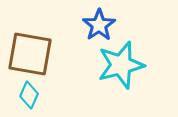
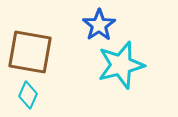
brown square: moved 2 px up
cyan diamond: moved 1 px left
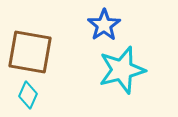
blue star: moved 5 px right
cyan star: moved 1 px right, 5 px down
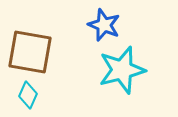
blue star: rotated 16 degrees counterclockwise
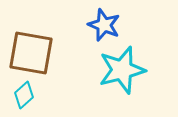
brown square: moved 1 px right, 1 px down
cyan diamond: moved 4 px left; rotated 24 degrees clockwise
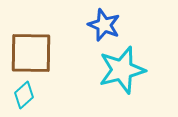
brown square: rotated 9 degrees counterclockwise
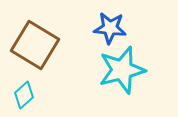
blue star: moved 6 px right, 3 px down; rotated 16 degrees counterclockwise
brown square: moved 4 px right, 8 px up; rotated 30 degrees clockwise
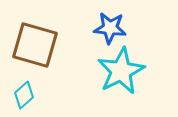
brown square: rotated 15 degrees counterclockwise
cyan star: moved 1 px left, 1 px down; rotated 12 degrees counterclockwise
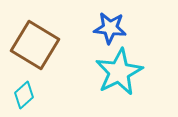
brown square: rotated 15 degrees clockwise
cyan star: moved 2 px left, 1 px down
